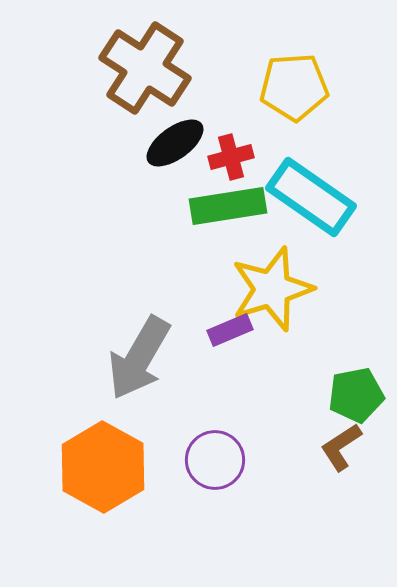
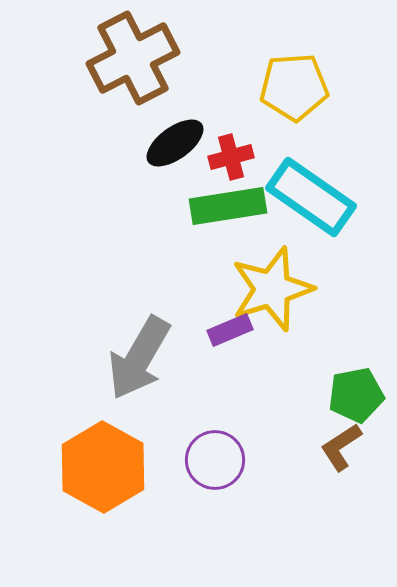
brown cross: moved 12 px left, 10 px up; rotated 30 degrees clockwise
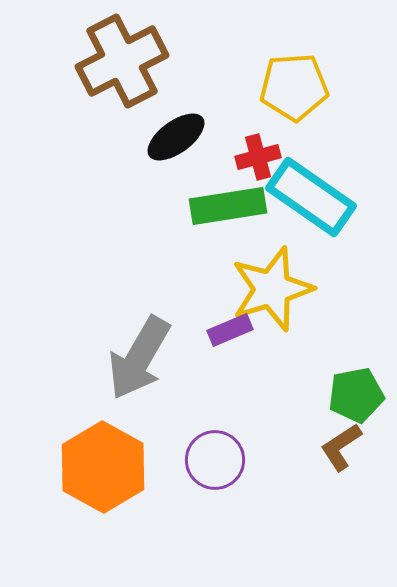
brown cross: moved 11 px left, 3 px down
black ellipse: moved 1 px right, 6 px up
red cross: moved 27 px right
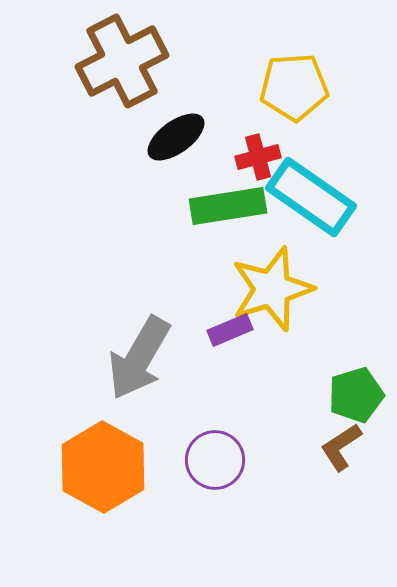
green pentagon: rotated 6 degrees counterclockwise
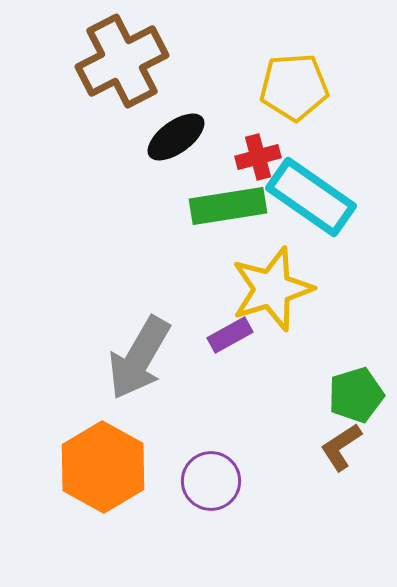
purple rectangle: moved 5 px down; rotated 6 degrees counterclockwise
purple circle: moved 4 px left, 21 px down
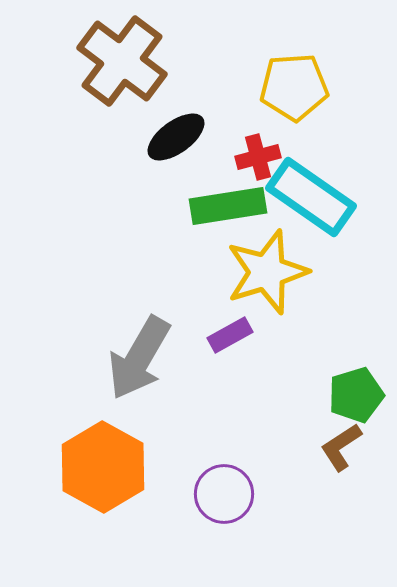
brown cross: rotated 26 degrees counterclockwise
yellow star: moved 5 px left, 17 px up
purple circle: moved 13 px right, 13 px down
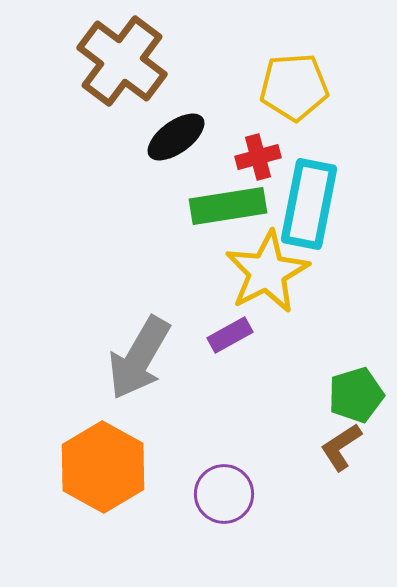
cyan rectangle: moved 2 px left, 7 px down; rotated 66 degrees clockwise
yellow star: rotated 10 degrees counterclockwise
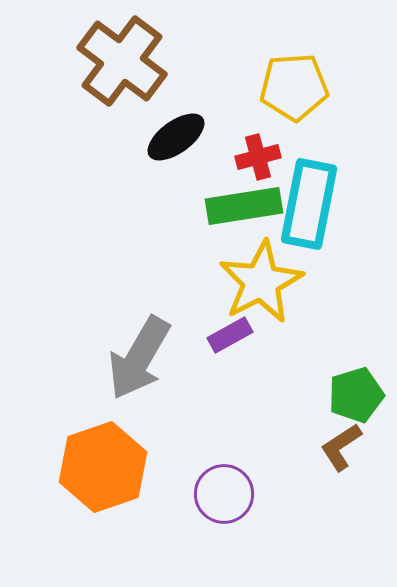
green rectangle: moved 16 px right
yellow star: moved 6 px left, 10 px down
orange hexagon: rotated 12 degrees clockwise
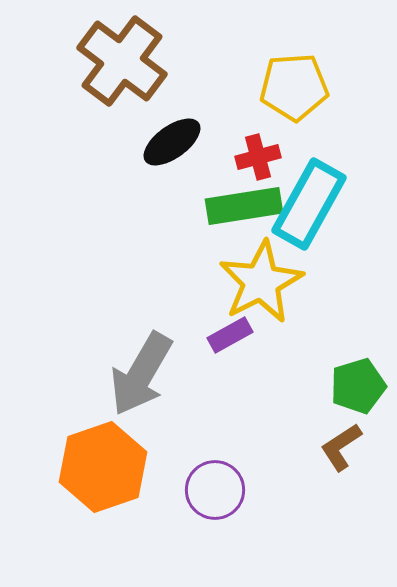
black ellipse: moved 4 px left, 5 px down
cyan rectangle: rotated 18 degrees clockwise
gray arrow: moved 2 px right, 16 px down
green pentagon: moved 2 px right, 9 px up
purple circle: moved 9 px left, 4 px up
